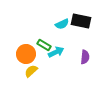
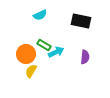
cyan semicircle: moved 22 px left, 9 px up
yellow semicircle: rotated 16 degrees counterclockwise
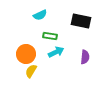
green rectangle: moved 6 px right, 9 px up; rotated 24 degrees counterclockwise
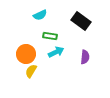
black rectangle: rotated 24 degrees clockwise
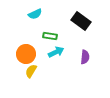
cyan semicircle: moved 5 px left, 1 px up
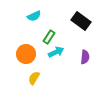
cyan semicircle: moved 1 px left, 2 px down
green rectangle: moved 1 px left, 1 px down; rotated 64 degrees counterclockwise
yellow semicircle: moved 3 px right, 7 px down
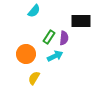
cyan semicircle: moved 5 px up; rotated 24 degrees counterclockwise
black rectangle: rotated 36 degrees counterclockwise
cyan arrow: moved 1 px left, 4 px down
purple semicircle: moved 21 px left, 19 px up
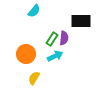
green rectangle: moved 3 px right, 2 px down
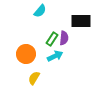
cyan semicircle: moved 6 px right
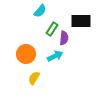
green rectangle: moved 10 px up
